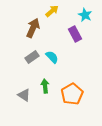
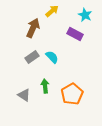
purple rectangle: rotated 35 degrees counterclockwise
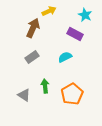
yellow arrow: moved 3 px left; rotated 16 degrees clockwise
cyan semicircle: moved 13 px right; rotated 72 degrees counterclockwise
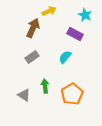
cyan semicircle: rotated 24 degrees counterclockwise
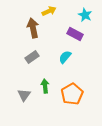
brown arrow: rotated 36 degrees counterclockwise
gray triangle: rotated 32 degrees clockwise
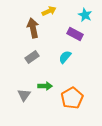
green arrow: rotated 96 degrees clockwise
orange pentagon: moved 4 px down
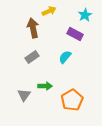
cyan star: rotated 16 degrees clockwise
orange pentagon: moved 2 px down
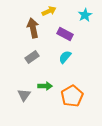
purple rectangle: moved 10 px left
orange pentagon: moved 4 px up
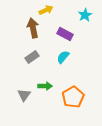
yellow arrow: moved 3 px left, 1 px up
cyan semicircle: moved 2 px left
orange pentagon: moved 1 px right, 1 px down
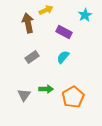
brown arrow: moved 5 px left, 5 px up
purple rectangle: moved 1 px left, 2 px up
green arrow: moved 1 px right, 3 px down
